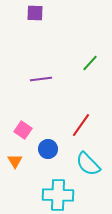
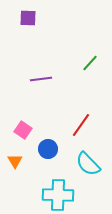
purple square: moved 7 px left, 5 px down
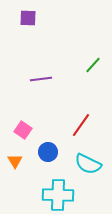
green line: moved 3 px right, 2 px down
blue circle: moved 3 px down
cyan semicircle: rotated 20 degrees counterclockwise
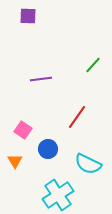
purple square: moved 2 px up
red line: moved 4 px left, 8 px up
blue circle: moved 3 px up
cyan cross: rotated 36 degrees counterclockwise
